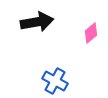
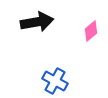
pink diamond: moved 2 px up
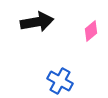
blue cross: moved 5 px right
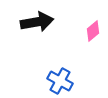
pink diamond: moved 2 px right
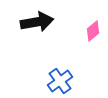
blue cross: rotated 25 degrees clockwise
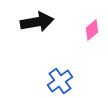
pink diamond: moved 1 px left, 1 px up
